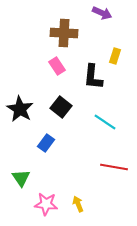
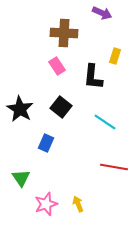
blue rectangle: rotated 12 degrees counterclockwise
pink star: rotated 25 degrees counterclockwise
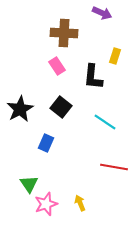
black star: rotated 12 degrees clockwise
green triangle: moved 8 px right, 6 px down
yellow arrow: moved 2 px right, 1 px up
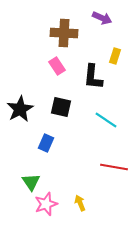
purple arrow: moved 5 px down
black square: rotated 25 degrees counterclockwise
cyan line: moved 1 px right, 2 px up
green triangle: moved 2 px right, 2 px up
